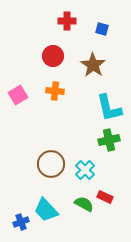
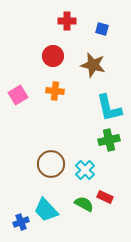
brown star: rotated 20 degrees counterclockwise
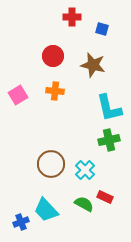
red cross: moved 5 px right, 4 px up
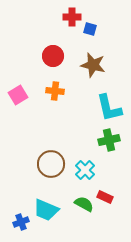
blue square: moved 12 px left
cyan trapezoid: rotated 24 degrees counterclockwise
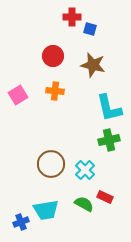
cyan trapezoid: rotated 32 degrees counterclockwise
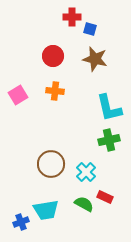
brown star: moved 2 px right, 6 px up
cyan cross: moved 1 px right, 2 px down
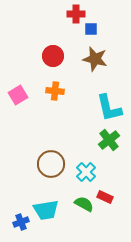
red cross: moved 4 px right, 3 px up
blue square: moved 1 px right; rotated 16 degrees counterclockwise
green cross: rotated 25 degrees counterclockwise
